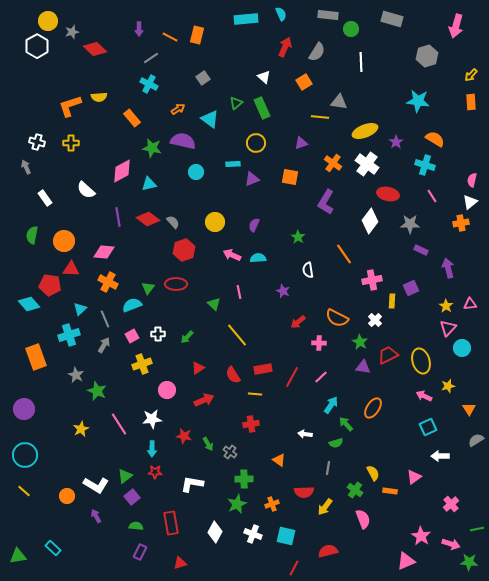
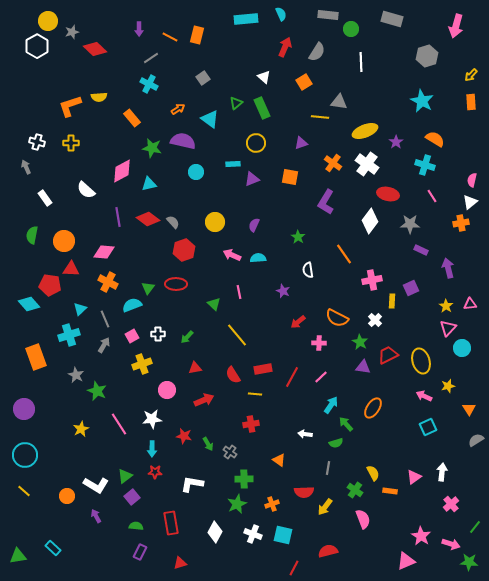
cyan star at (418, 101): moved 4 px right; rotated 20 degrees clockwise
red triangle at (198, 368): moved 3 px left; rotated 24 degrees clockwise
white arrow at (440, 456): moved 2 px right, 16 px down; rotated 96 degrees clockwise
green line at (477, 529): moved 2 px left, 2 px up; rotated 40 degrees counterclockwise
cyan square at (286, 536): moved 3 px left, 1 px up
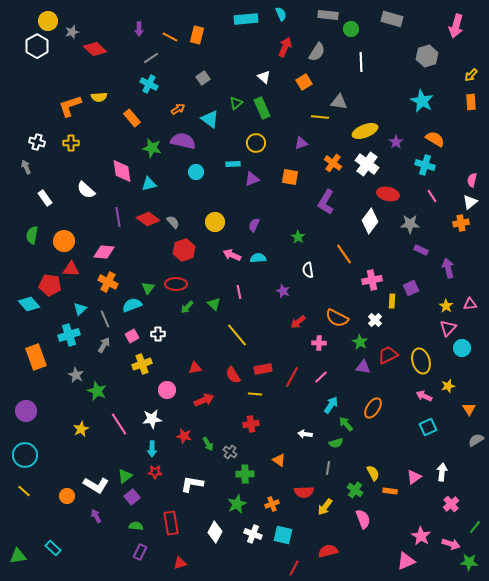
pink diamond at (122, 171): rotated 70 degrees counterclockwise
green arrow at (187, 337): moved 30 px up
purple circle at (24, 409): moved 2 px right, 2 px down
green cross at (244, 479): moved 1 px right, 5 px up
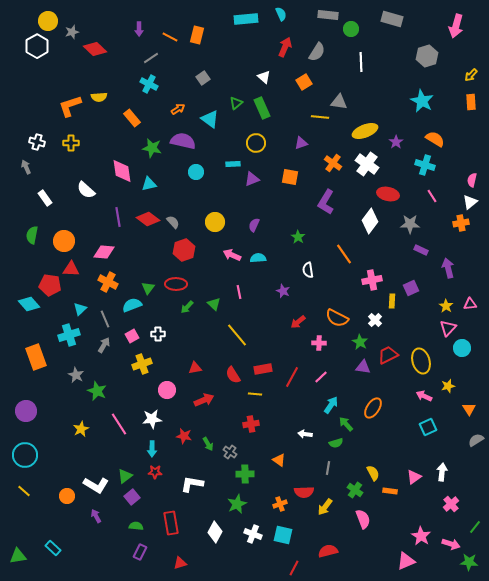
orange cross at (272, 504): moved 8 px right
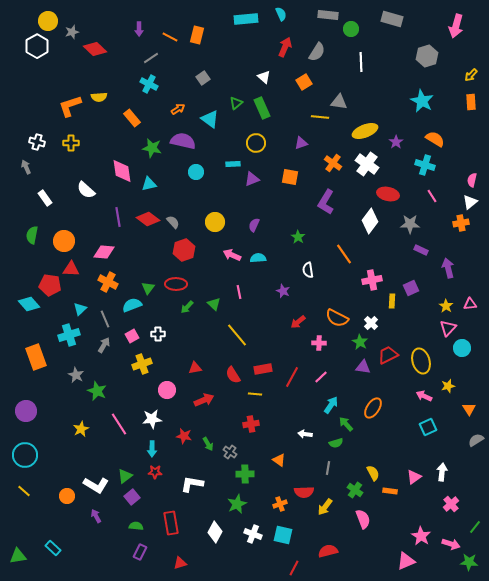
white cross at (375, 320): moved 4 px left, 3 px down
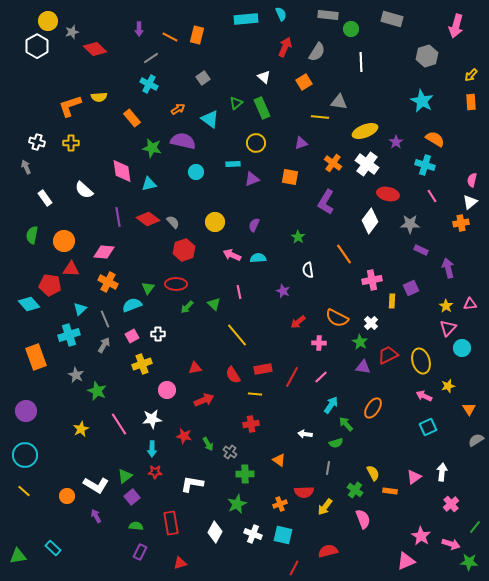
white semicircle at (86, 190): moved 2 px left
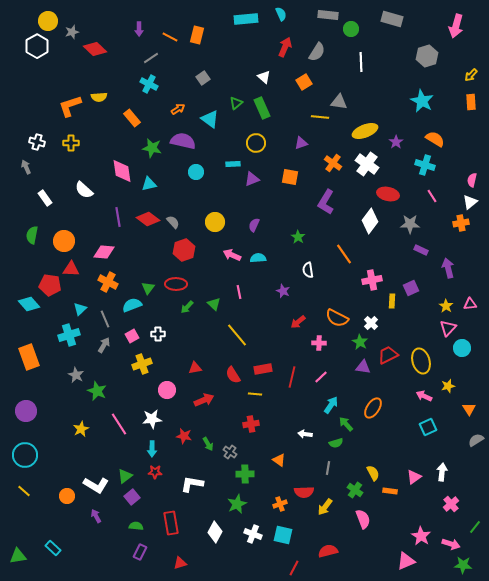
orange rectangle at (36, 357): moved 7 px left
red line at (292, 377): rotated 15 degrees counterclockwise
green star at (469, 562): moved 6 px left, 3 px down
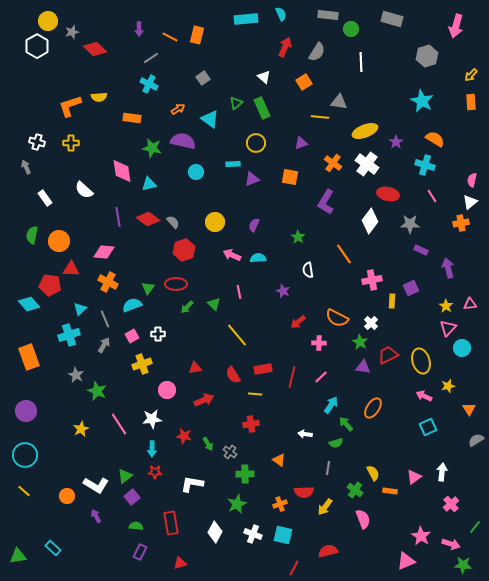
orange rectangle at (132, 118): rotated 42 degrees counterclockwise
orange circle at (64, 241): moved 5 px left
